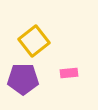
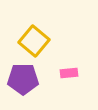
yellow square: rotated 12 degrees counterclockwise
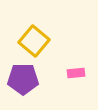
pink rectangle: moved 7 px right
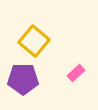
pink rectangle: rotated 36 degrees counterclockwise
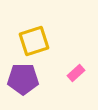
yellow square: rotated 32 degrees clockwise
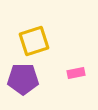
pink rectangle: rotated 30 degrees clockwise
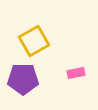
yellow square: rotated 12 degrees counterclockwise
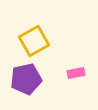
purple pentagon: moved 3 px right; rotated 12 degrees counterclockwise
